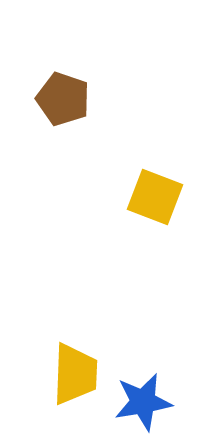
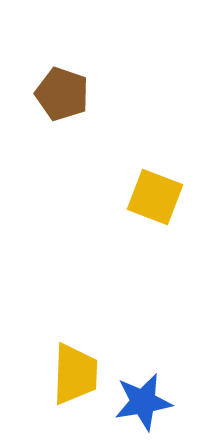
brown pentagon: moved 1 px left, 5 px up
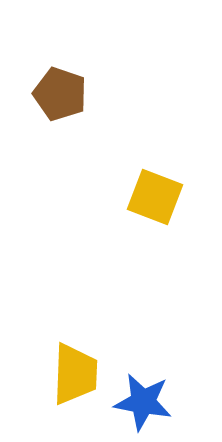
brown pentagon: moved 2 px left
blue star: rotated 20 degrees clockwise
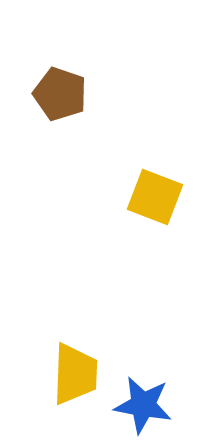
blue star: moved 3 px down
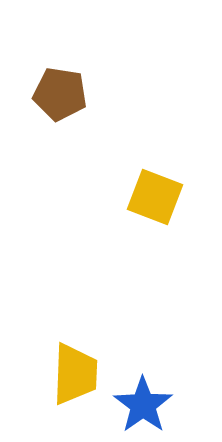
brown pentagon: rotated 10 degrees counterclockwise
blue star: rotated 26 degrees clockwise
